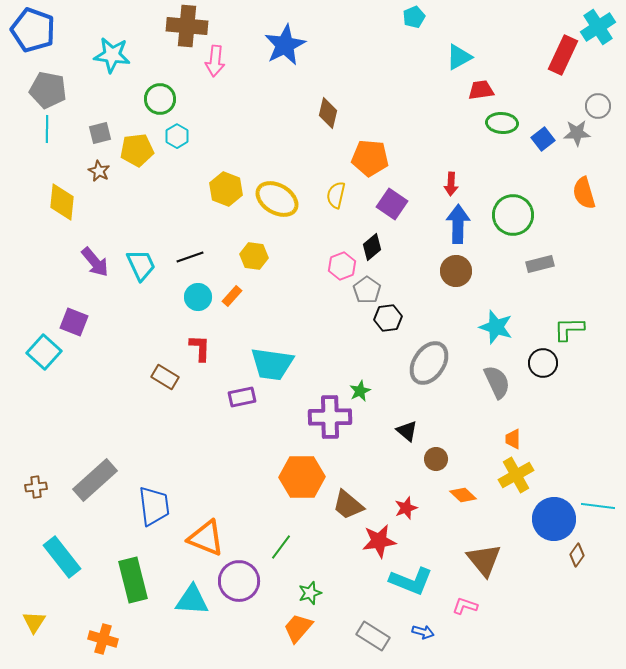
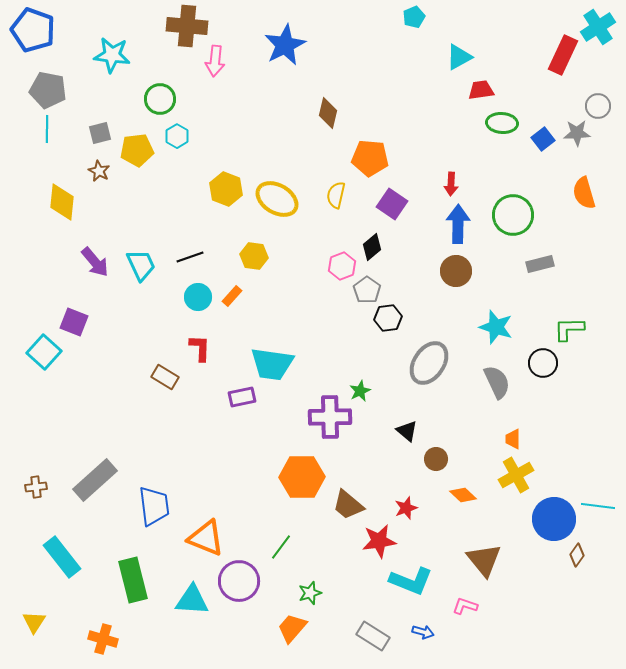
orange trapezoid at (298, 628): moved 6 px left
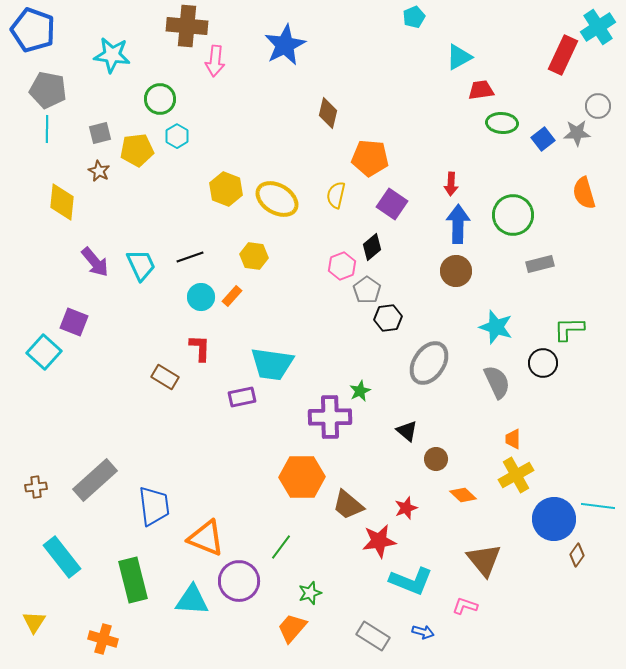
cyan circle at (198, 297): moved 3 px right
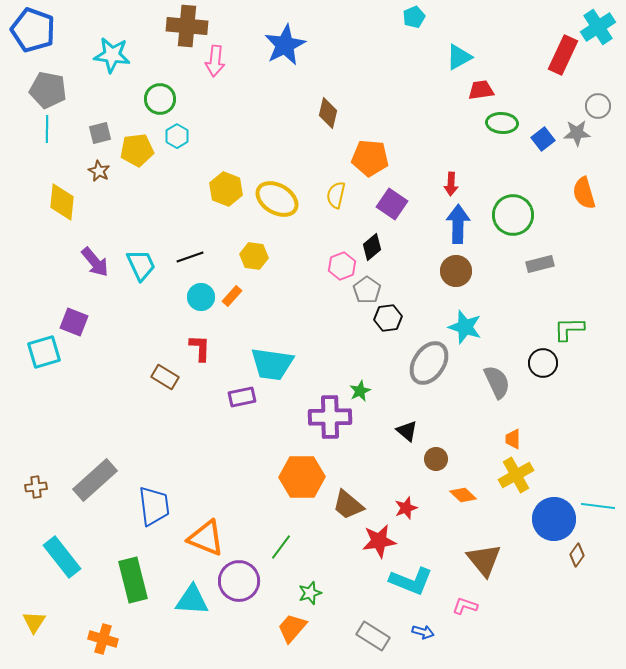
cyan star at (496, 327): moved 31 px left
cyan square at (44, 352): rotated 32 degrees clockwise
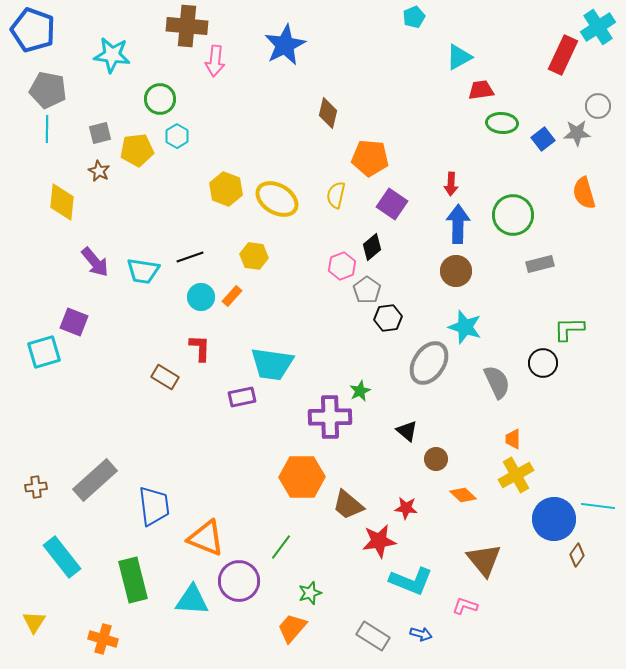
cyan trapezoid at (141, 265): moved 2 px right, 6 px down; rotated 124 degrees clockwise
red star at (406, 508): rotated 25 degrees clockwise
blue arrow at (423, 632): moved 2 px left, 2 px down
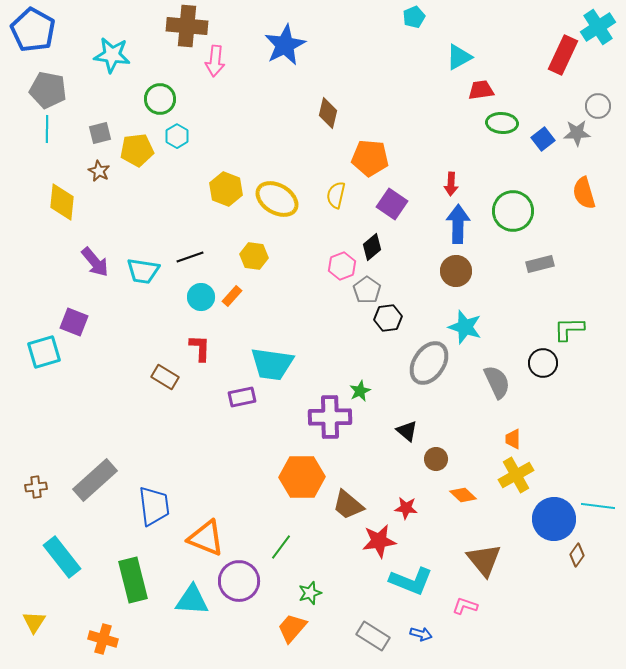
blue pentagon at (33, 30): rotated 9 degrees clockwise
green circle at (513, 215): moved 4 px up
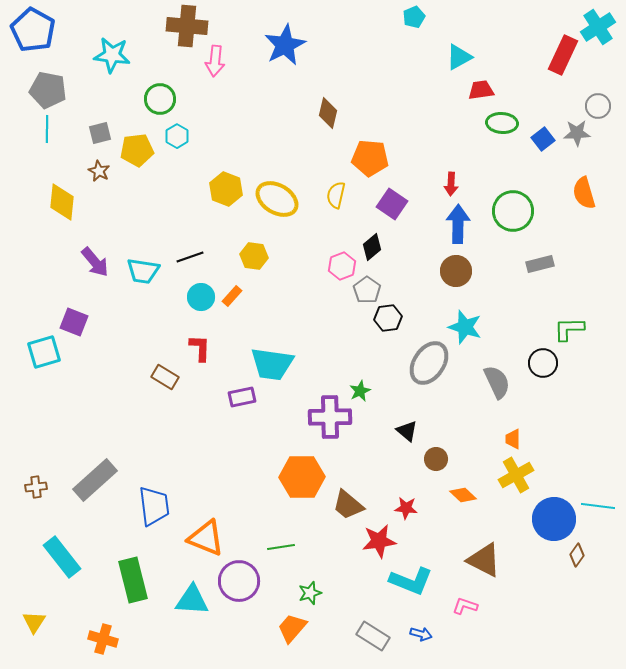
green line at (281, 547): rotated 44 degrees clockwise
brown triangle at (484, 560): rotated 24 degrees counterclockwise
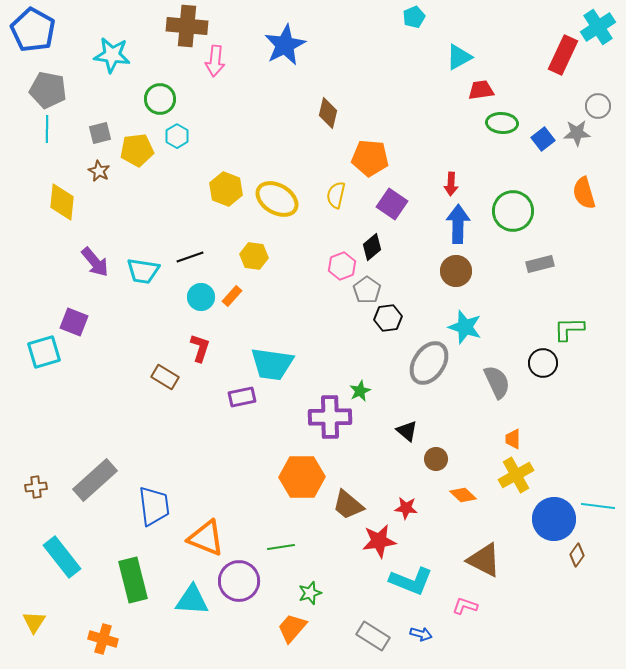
red L-shape at (200, 348): rotated 16 degrees clockwise
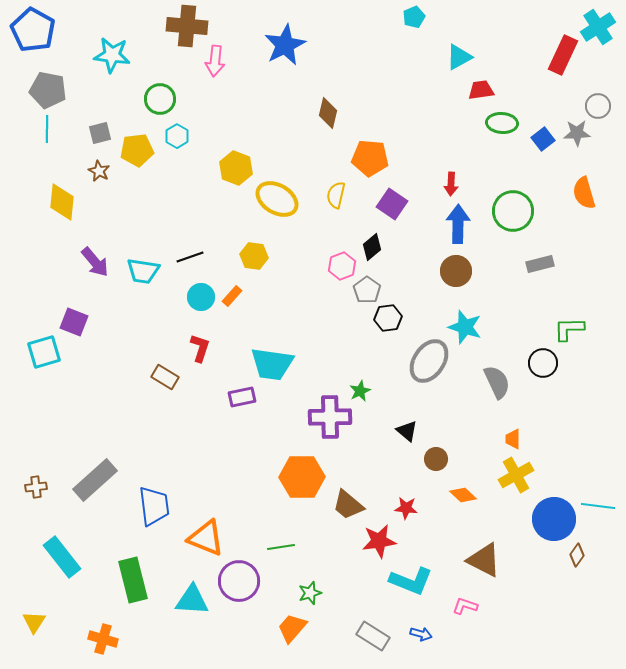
yellow hexagon at (226, 189): moved 10 px right, 21 px up
gray ellipse at (429, 363): moved 2 px up
